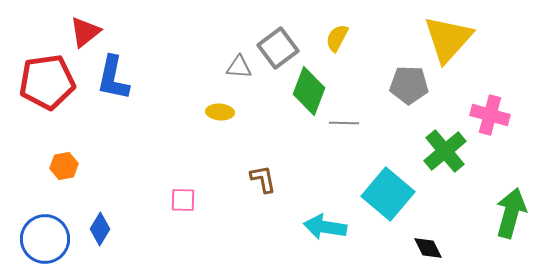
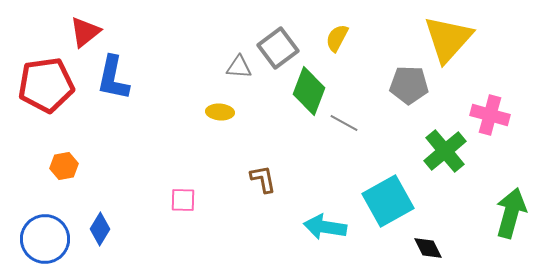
red pentagon: moved 1 px left, 3 px down
gray line: rotated 28 degrees clockwise
cyan square: moved 7 px down; rotated 21 degrees clockwise
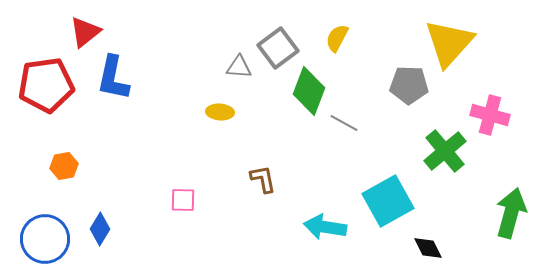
yellow triangle: moved 1 px right, 4 px down
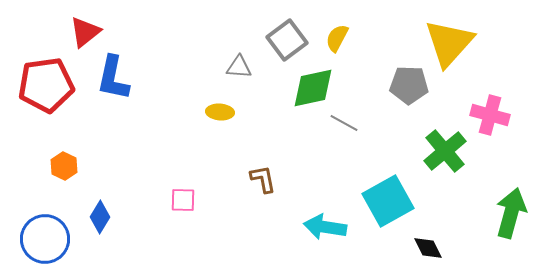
gray square: moved 9 px right, 8 px up
green diamond: moved 4 px right, 3 px up; rotated 57 degrees clockwise
orange hexagon: rotated 24 degrees counterclockwise
blue diamond: moved 12 px up
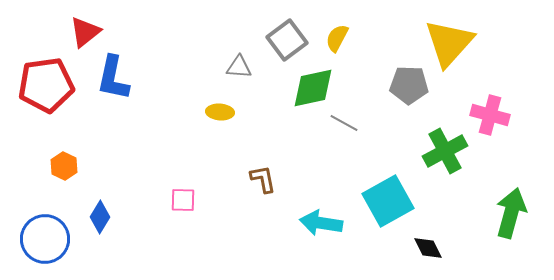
green cross: rotated 12 degrees clockwise
cyan arrow: moved 4 px left, 4 px up
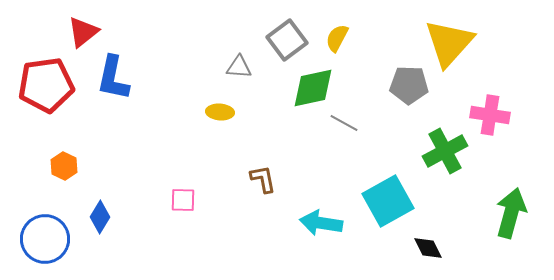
red triangle: moved 2 px left
pink cross: rotated 6 degrees counterclockwise
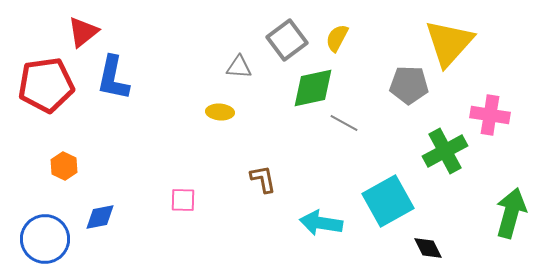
blue diamond: rotated 48 degrees clockwise
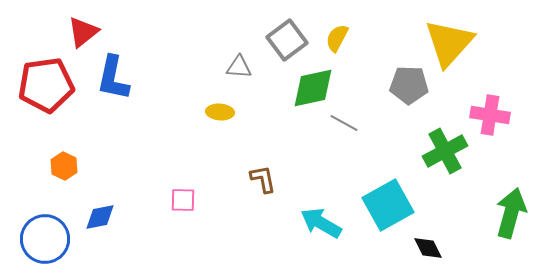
cyan square: moved 4 px down
cyan arrow: rotated 21 degrees clockwise
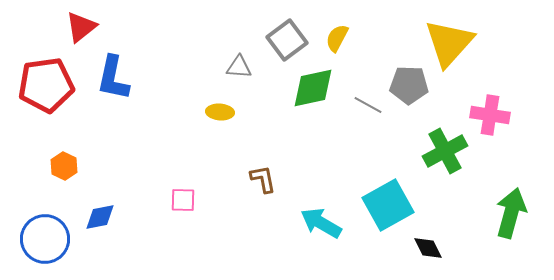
red triangle: moved 2 px left, 5 px up
gray line: moved 24 px right, 18 px up
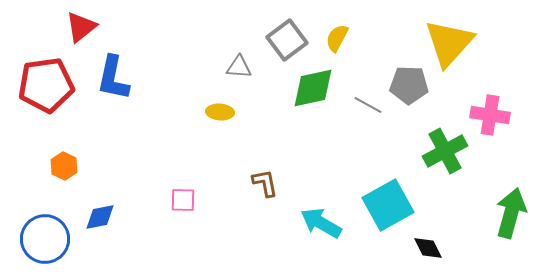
brown L-shape: moved 2 px right, 4 px down
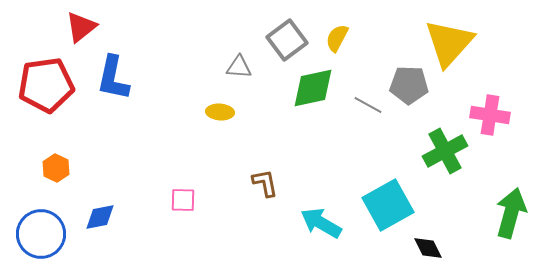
orange hexagon: moved 8 px left, 2 px down
blue circle: moved 4 px left, 5 px up
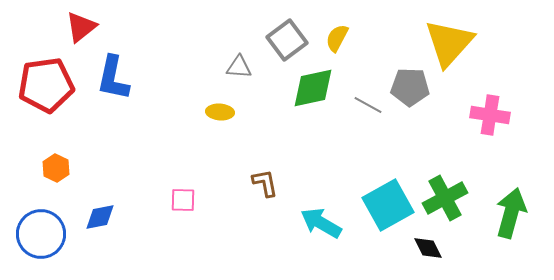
gray pentagon: moved 1 px right, 2 px down
green cross: moved 47 px down
